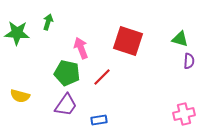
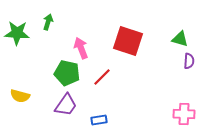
pink cross: rotated 15 degrees clockwise
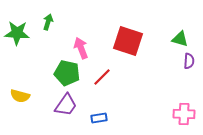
blue rectangle: moved 2 px up
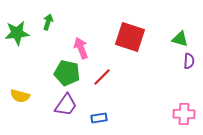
green star: rotated 10 degrees counterclockwise
red square: moved 2 px right, 4 px up
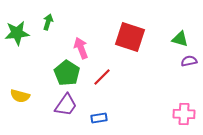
purple semicircle: rotated 105 degrees counterclockwise
green pentagon: rotated 20 degrees clockwise
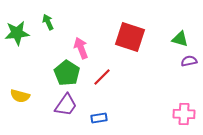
green arrow: rotated 42 degrees counterclockwise
